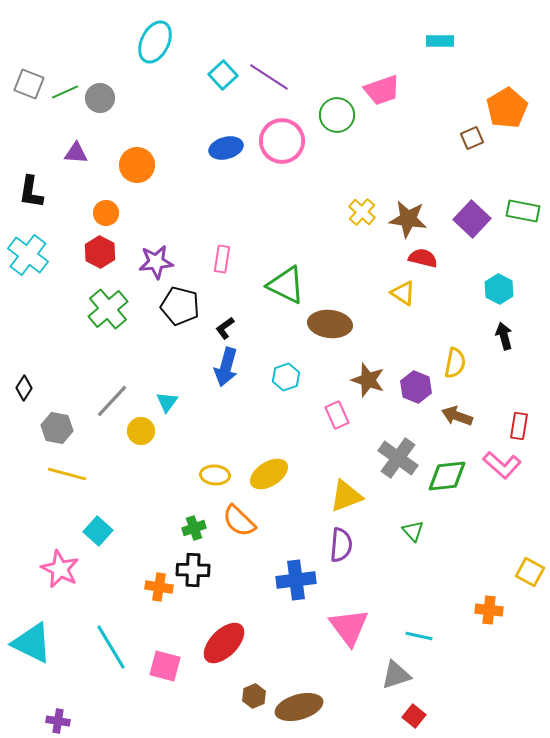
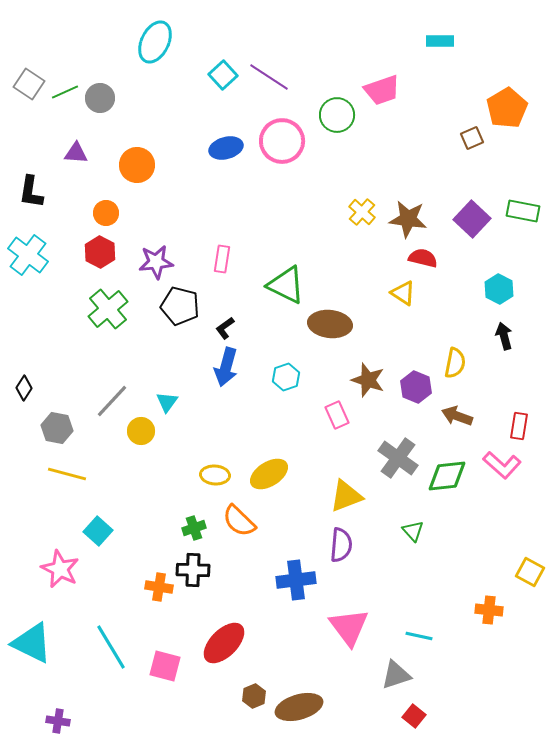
gray square at (29, 84): rotated 12 degrees clockwise
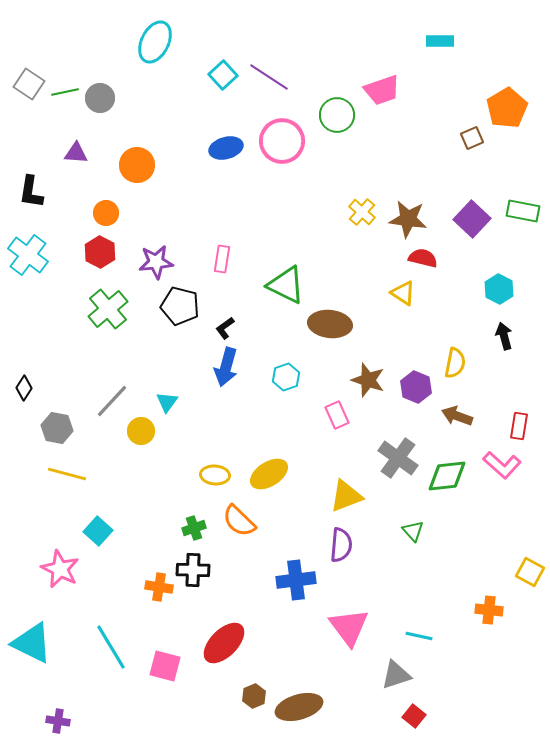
green line at (65, 92): rotated 12 degrees clockwise
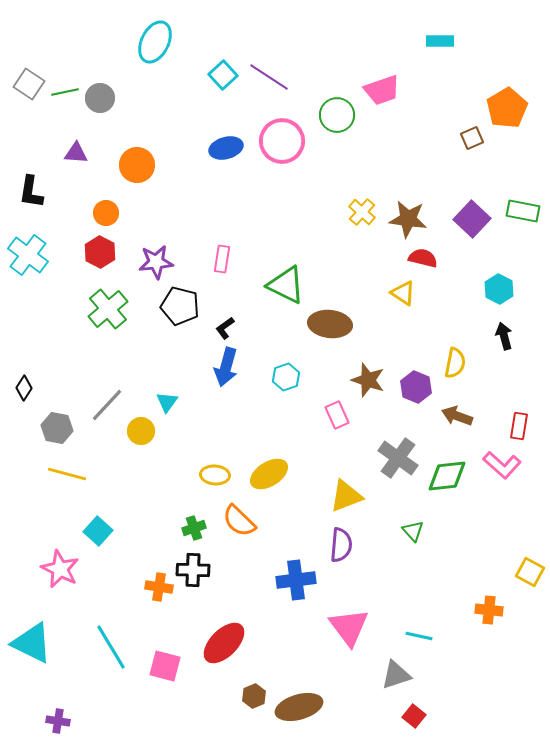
gray line at (112, 401): moved 5 px left, 4 px down
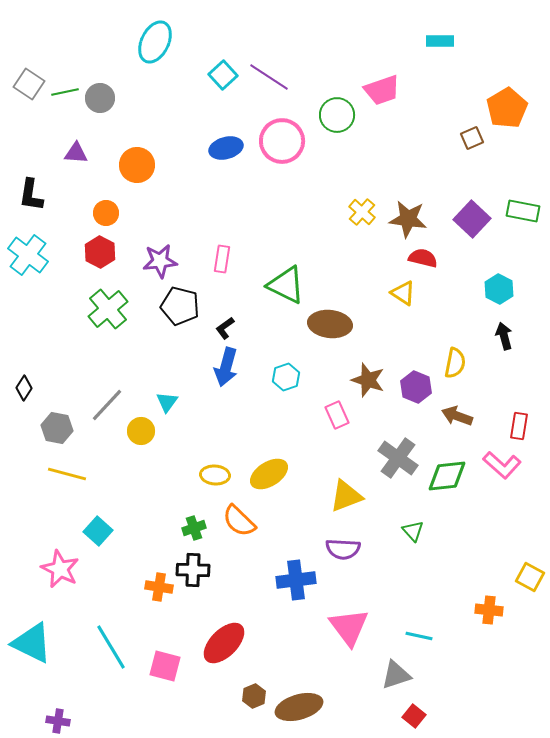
black L-shape at (31, 192): moved 3 px down
purple star at (156, 262): moved 4 px right, 1 px up
purple semicircle at (341, 545): moved 2 px right, 4 px down; rotated 88 degrees clockwise
yellow square at (530, 572): moved 5 px down
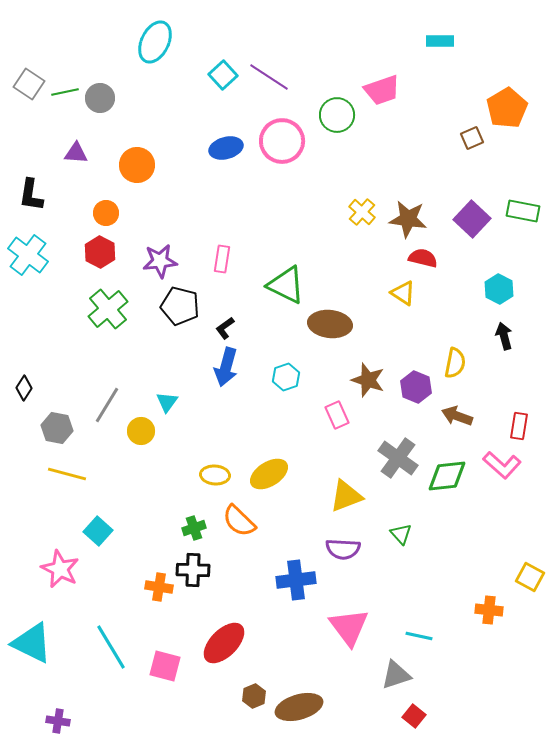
gray line at (107, 405): rotated 12 degrees counterclockwise
green triangle at (413, 531): moved 12 px left, 3 px down
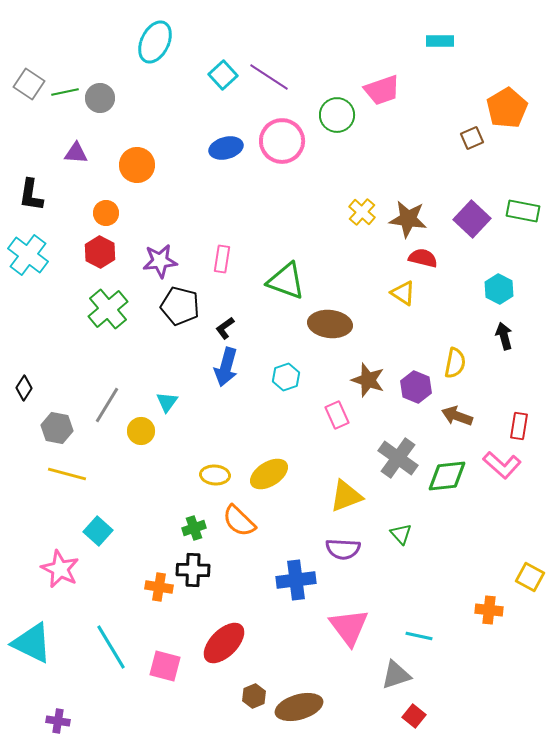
green triangle at (286, 285): moved 4 px up; rotated 6 degrees counterclockwise
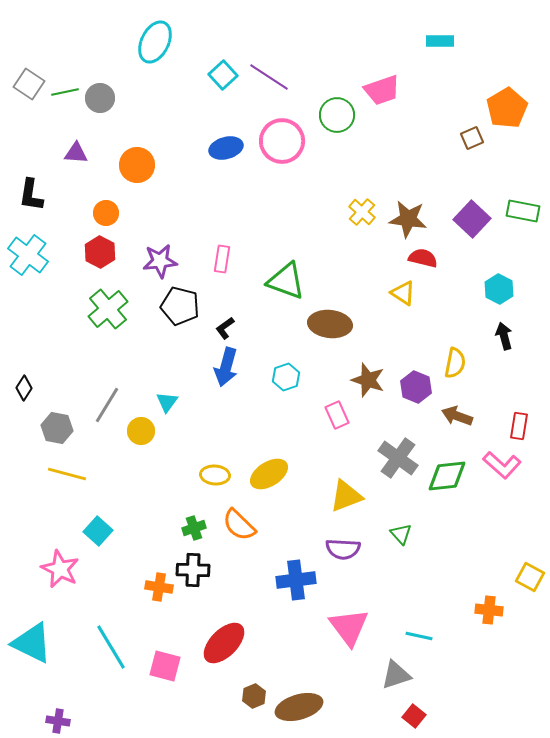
orange semicircle at (239, 521): moved 4 px down
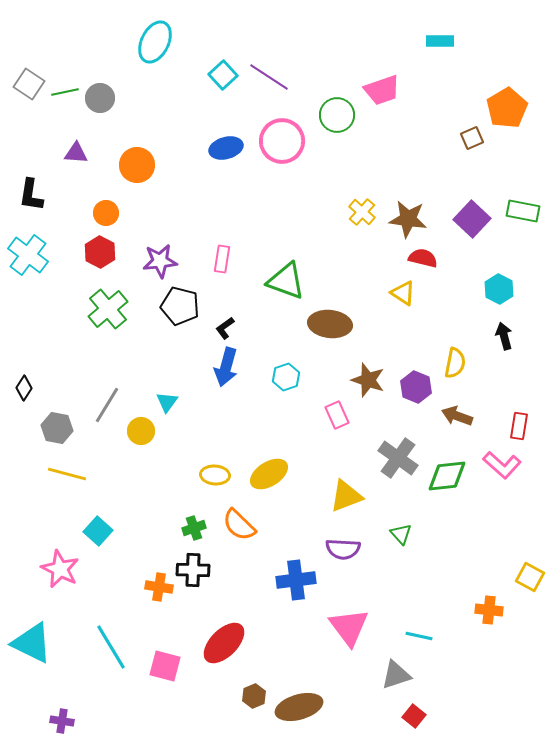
purple cross at (58, 721): moved 4 px right
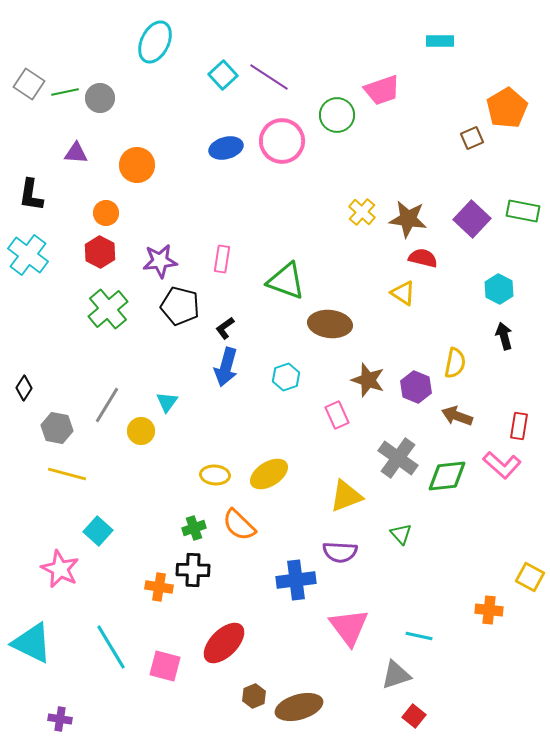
purple semicircle at (343, 549): moved 3 px left, 3 px down
purple cross at (62, 721): moved 2 px left, 2 px up
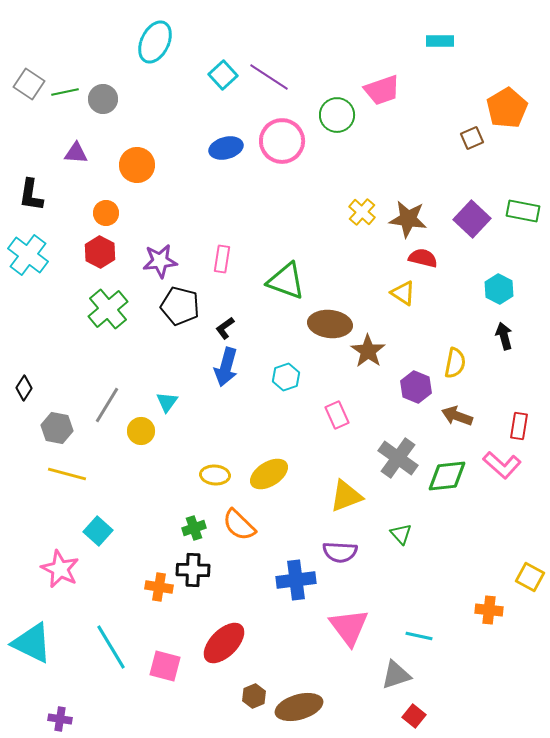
gray circle at (100, 98): moved 3 px right, 1 px down
brown star at (368, 380): moved 29 px up; rotated 16 degrees clockwise
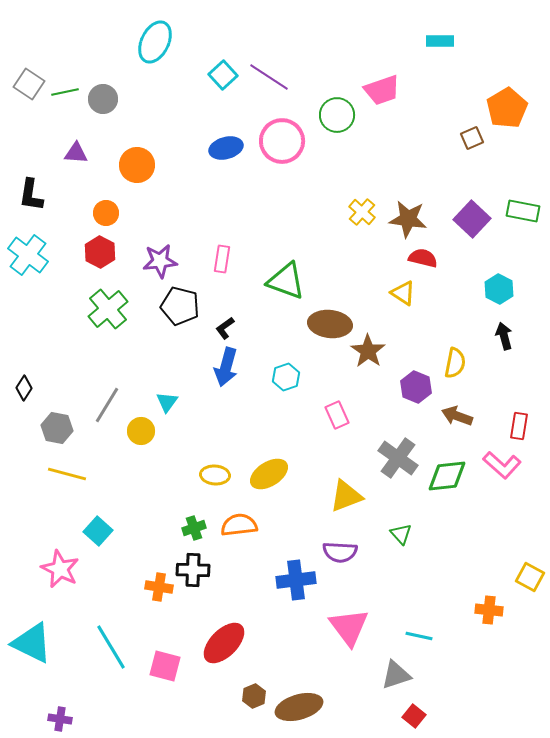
orange semicircle at (239, 525): rotated 129 degrees clockwise
